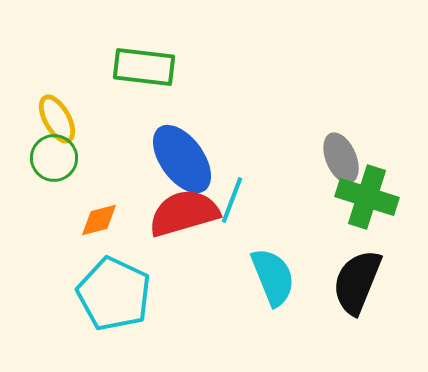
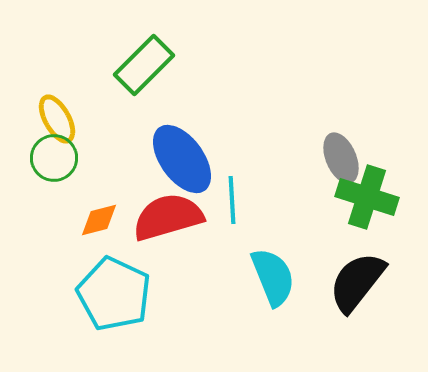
green rectangle: moved 2 px up; rotated 52 degrees counterclockwise
cyan line: rotated 24 degrees counterclockwise
red semicircle: moved 16 px left, 4 px down
black semicircle: rotated 16 degrees clockwise
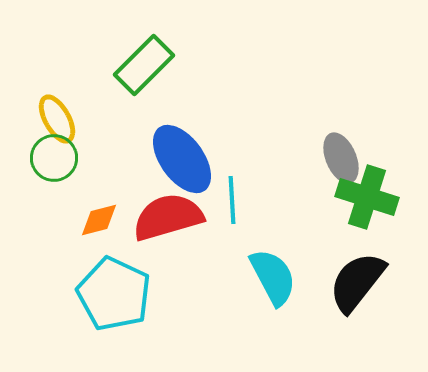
cyan semicircle: rotated 6 degrees counterclockwise
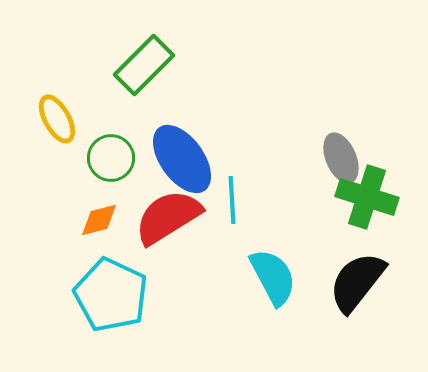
green circle: moved 57 px right
red semicircle: rotated 16 degrees counterclockwise
cyan pentagon: moved 3 px left, 1 px down
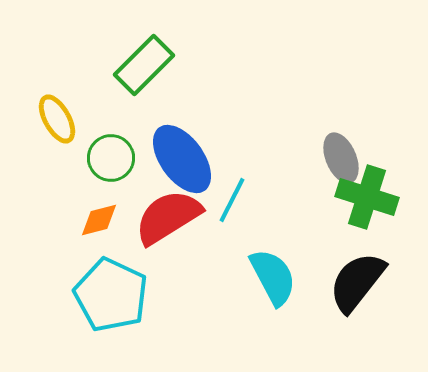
cyan line: rotated 30 degrees clockwise
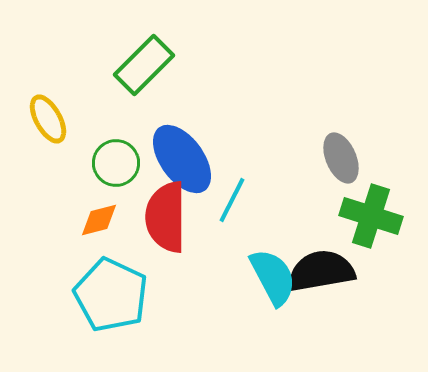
yellow ellipse: moved 9 px left
green circle: moved 5 px right, 5 px down
green cross: moved 4 px right, 19 px down
red semicircle: moved 2 px left; rotated 58 degrees counterclockwise
black semicircle: moved 36 px left, 11 px up; rotated 42 degrees clockwise
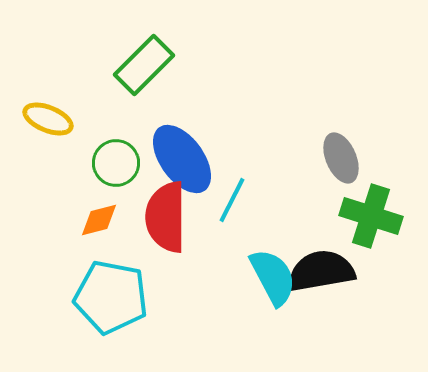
yellow ellipse: rotated 39 degrees counterclockwise
cyan pentagon: moved 2 px down; rotated 14 degrees counterclockwise
